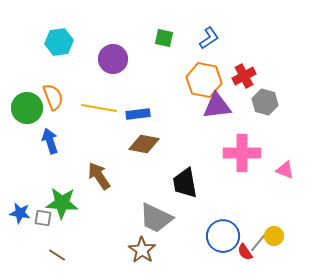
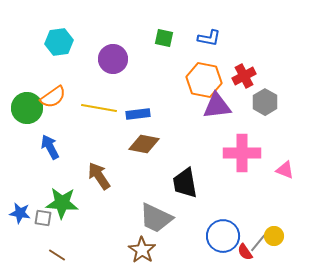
blue L-shape: rotated 45 degrees clockwise
orange semicircle: rotated 76 degrees clockwise
gray hexagon: rotated 15 degrees clockwise
blue arrow: moved 6 px down; rotated 10 degrees counterclockwise
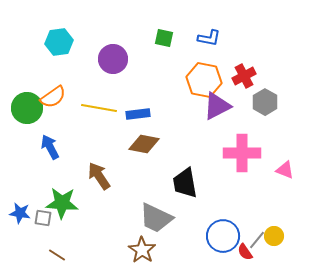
purple triangle: rotated 20 degrees counterclockwise
gray line: moved 1 px left, 3 px up
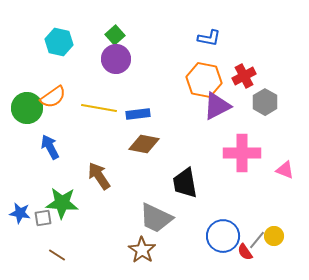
green square: moved 49 px left, 3 px up; rotated 36 degrees clockwise
cyan hexagon: rotated 20 degrees clockwise
purple circle: moved 3 px right
gray square: rotated 18 degrees counterclockwise
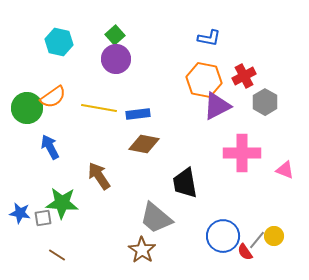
gray trapezoid: rotated 15 degrees clockwise
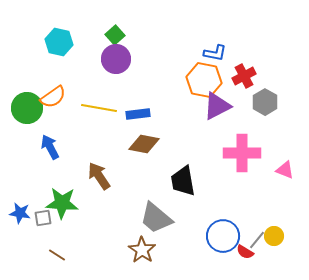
blue L-shape: moved 6 px right, 15 px down
black trapezoid: moved 2 px left, 2 px up
red semicircle: rotated 24 degrees counterclockwise
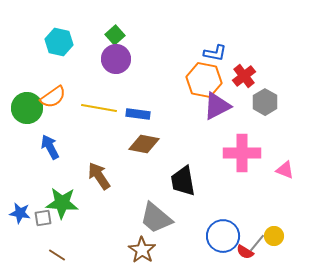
red cross: rotated 10 degrees counterclockwise
blue rectangle: rotated 15 degrees clockwise
gray line: moved 3 px down
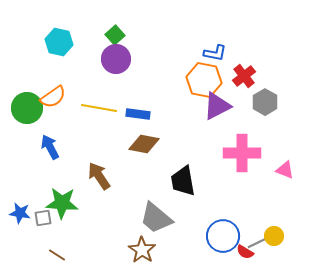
gray line: rotated 24 degrees clockwise
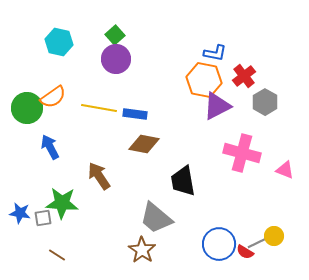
blue rectangle: moved 3 px left
pink cross: rotated 15 degrees clockwise
blue circle: moved 4 px left, 8 px down
